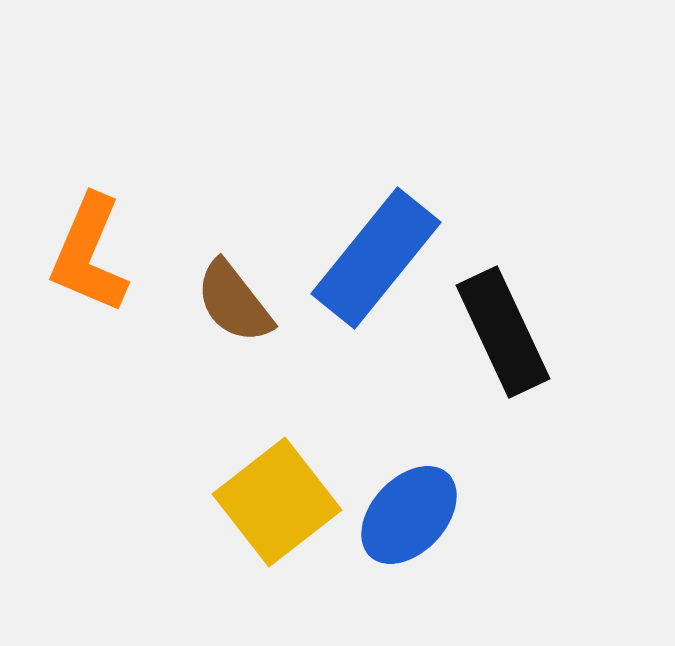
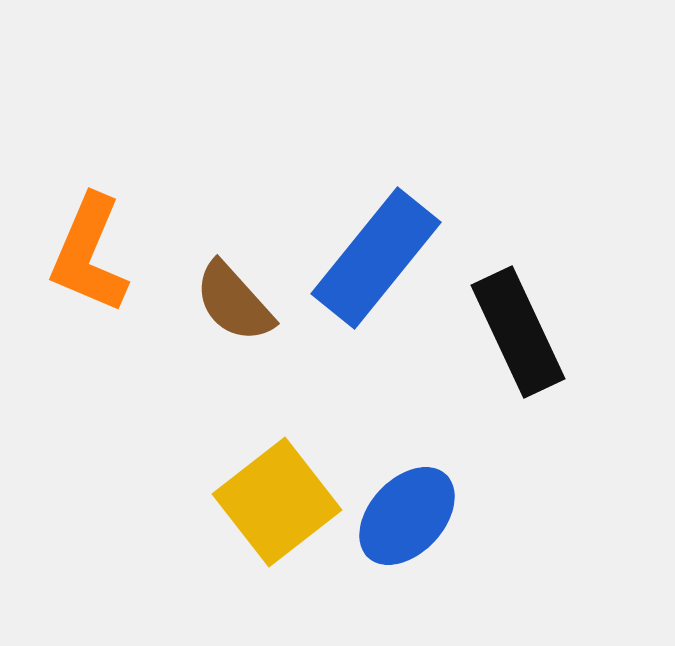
brown semicircle: rotated 4 degrees counterclockwise
black rectangle: moved 15 px right
blue ellipse: moved 2 px left, 1 px down
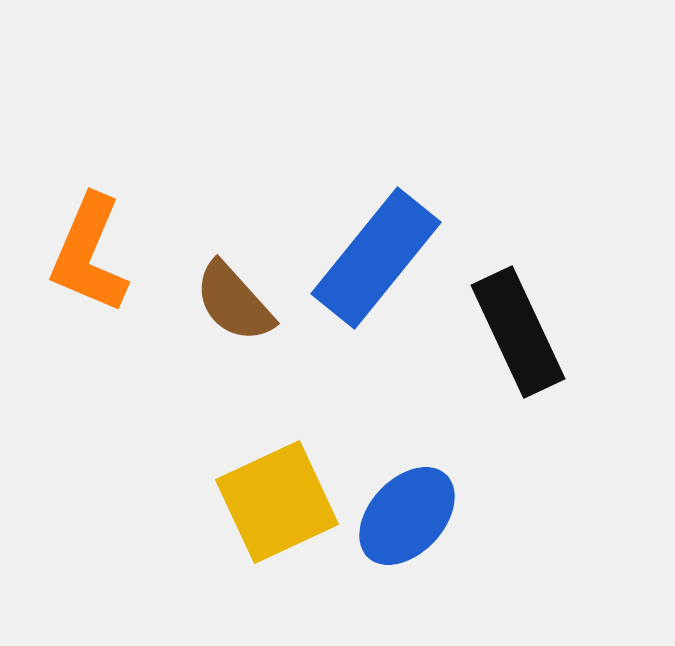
yellow square: rotated 13 degrees clockwise
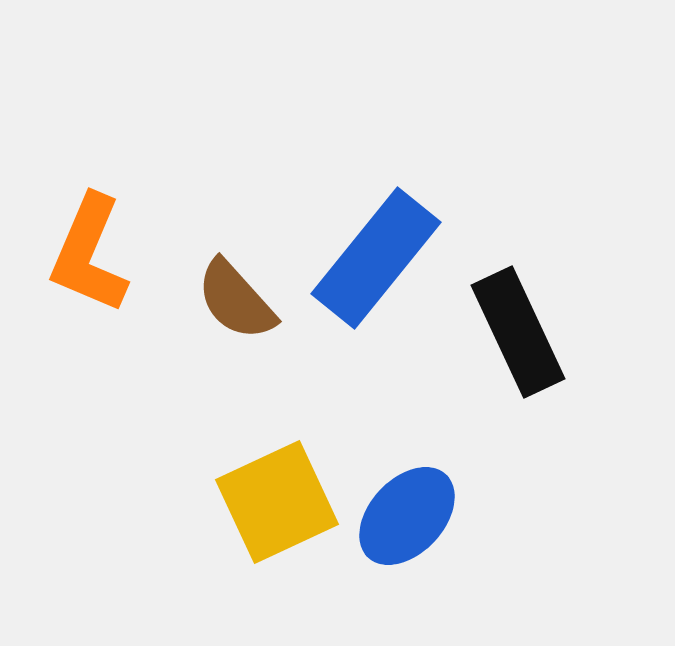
brown semicircle: moved 2 px right, 2 px up
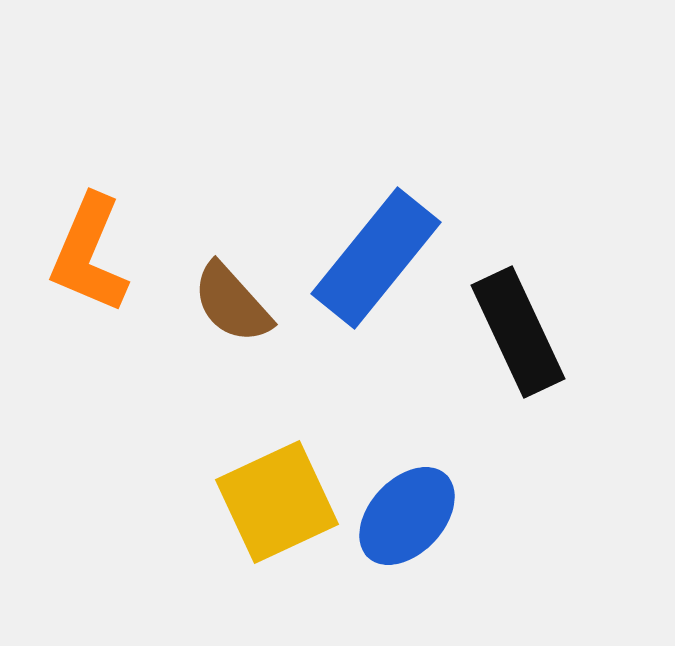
brown semicircle: moved 4 px left, 3 px down
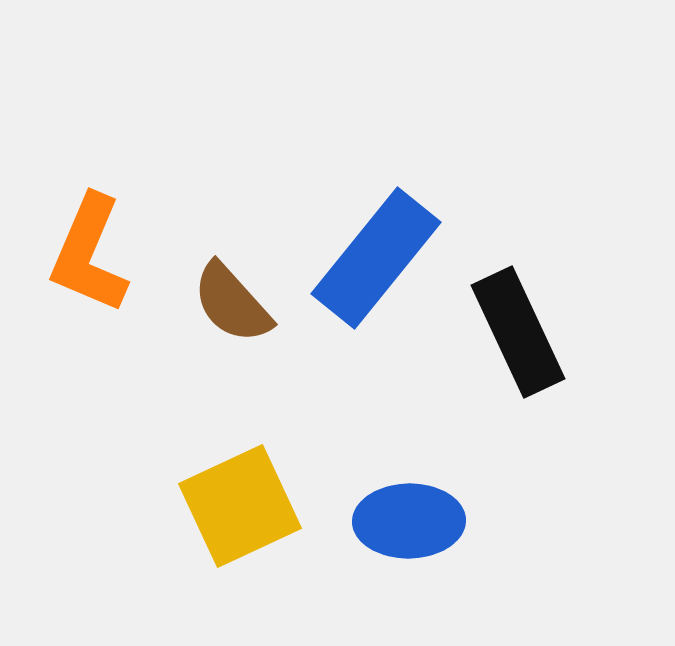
yellow square: moved 37 px left, 4 px down
blue ellipse: moved 2 px right, 5 px down; rotated 46 degrees clockwise
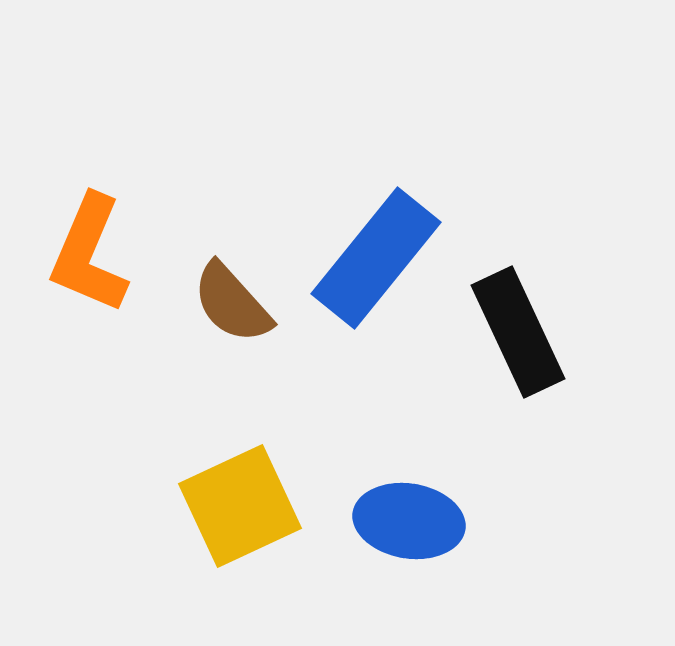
blue ellipse: rotated 10 degrees clockwise
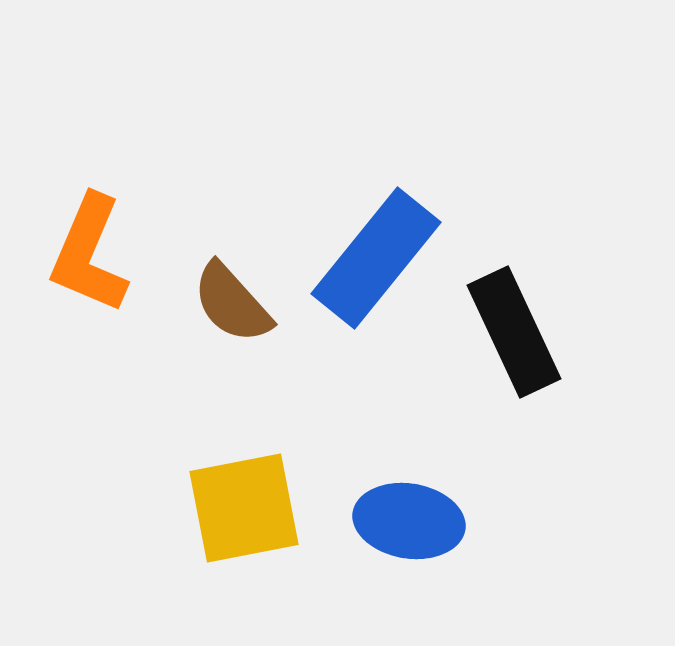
black rectangle: moved 4 px left
yellow square: moved 4 px right, 2 px down; rotated 14 degrees clockwise
